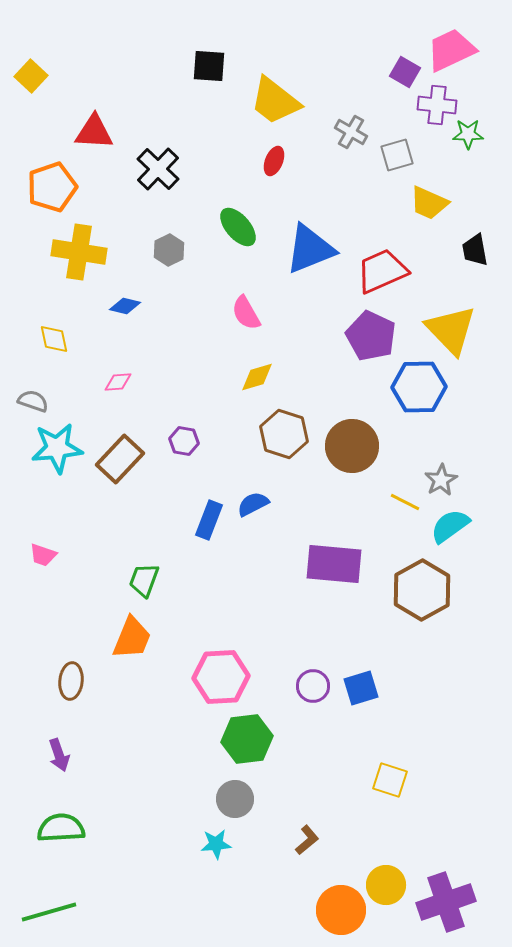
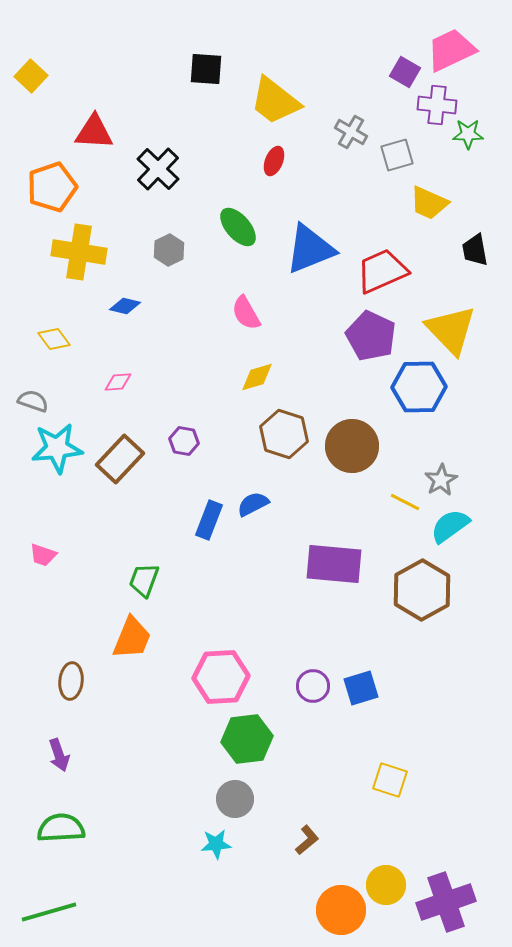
black square at (209, 66): moved 3 px left, 3 px down
yellow diamond at (54, 339): rotated 24 degrees counterclockwise
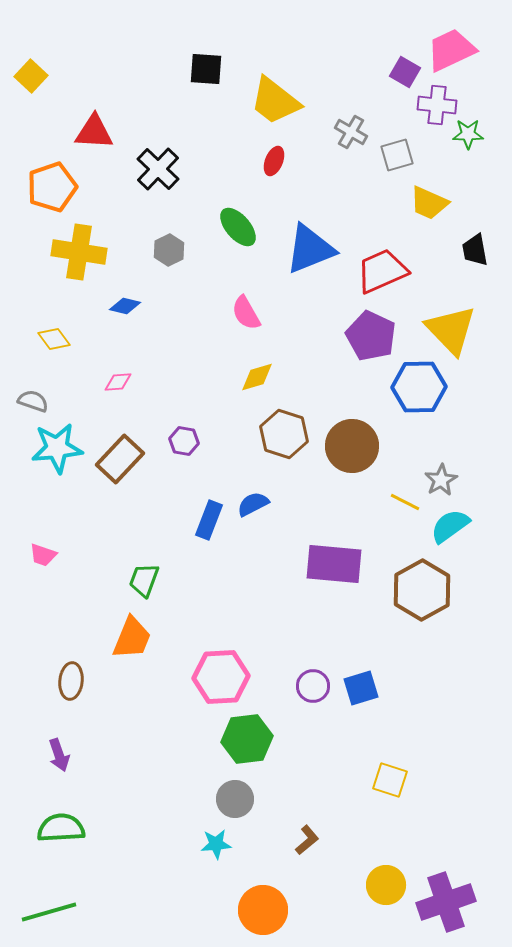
orange circle at (341, 910): moved 78 px left
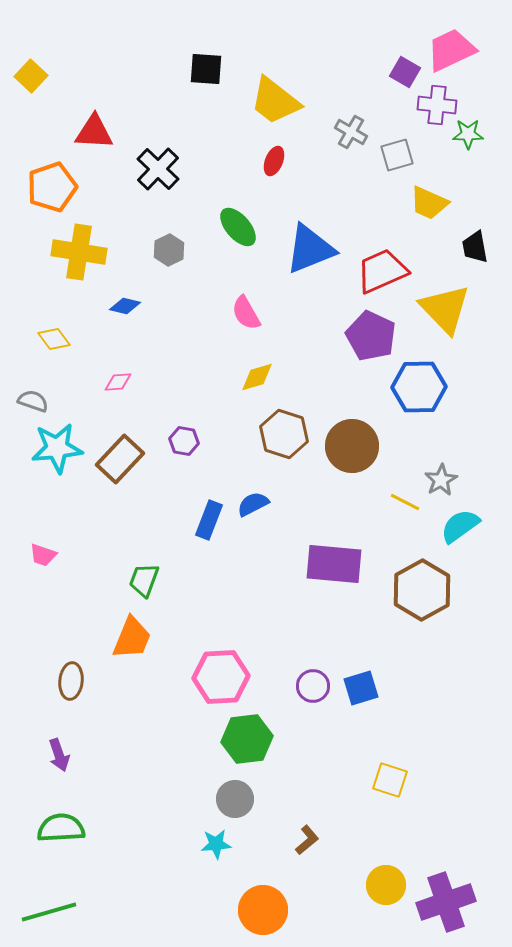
black trapezoid at (475, 250): moved 3 px up
yellow triangle at (451, 330): moved 6 px left, 21 px up
cyan semicircle at (450, 526): moved 10 px right
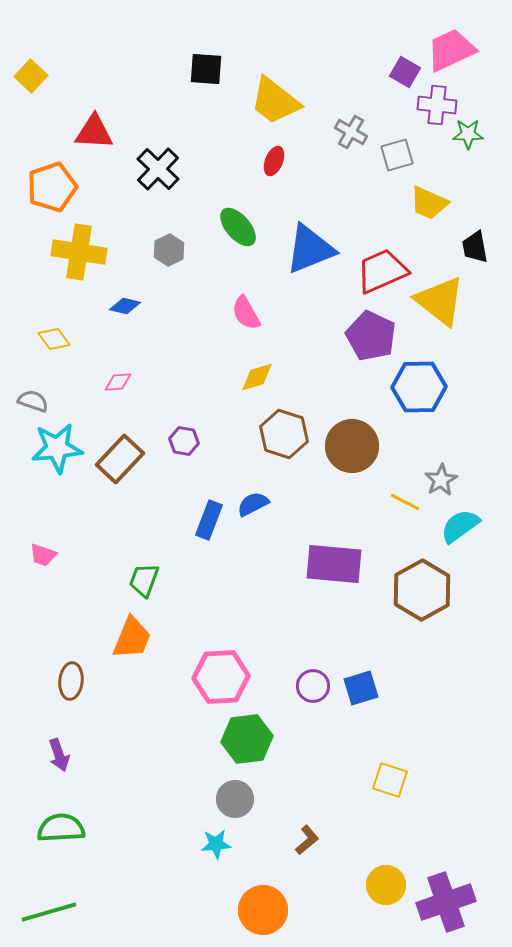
yellow triangle at (445, 309): moved 5 px left, 8 px up; rotated 8 degrees counterclockwise
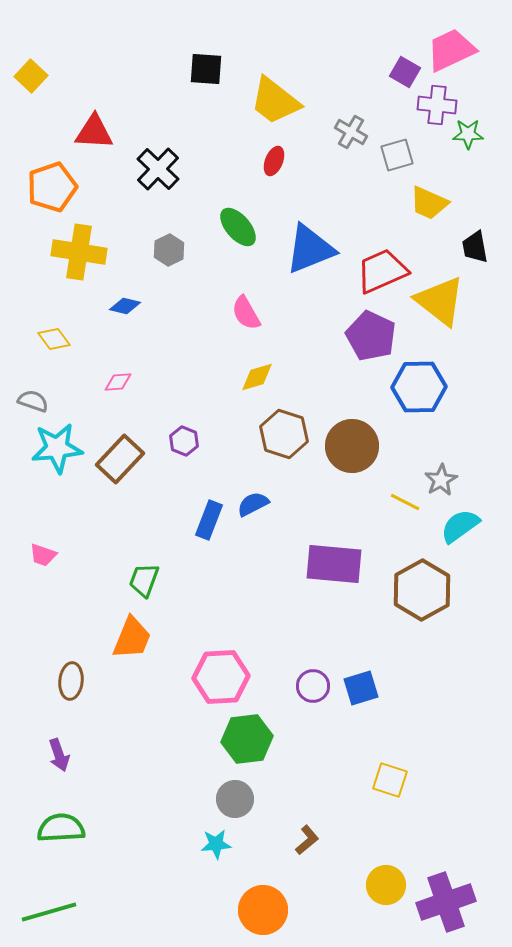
purple hexagon at (184, 441): rotated 12 degrees clockwise
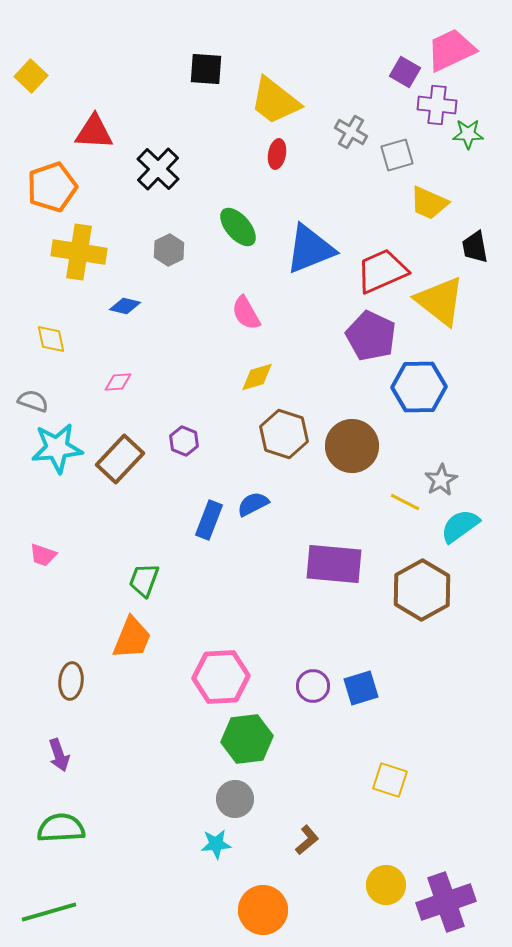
red ellipse at (274, 161): moved 3 px right, 7 px up; rotated 12 degrees counterclockwise
yellow diamond at (54, 339): moved 3 px left; rotated 24 degrees clockwise
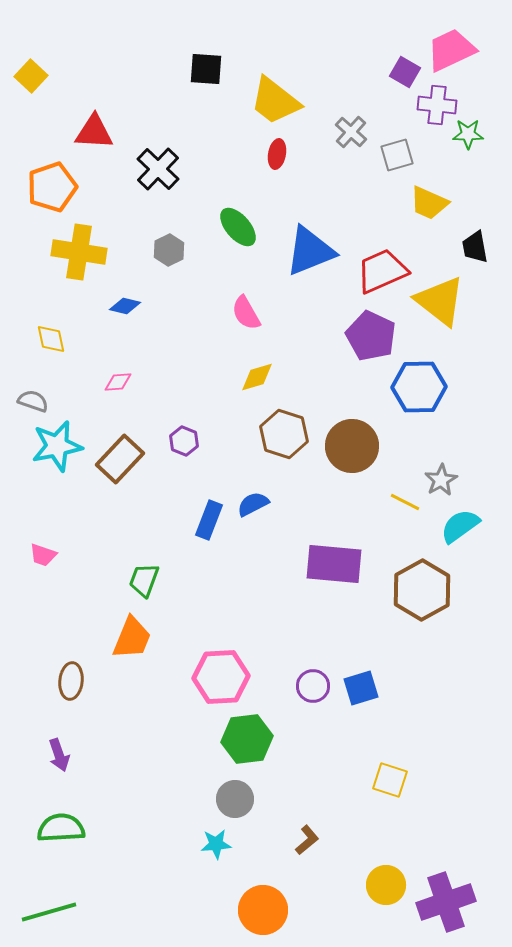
gray cross at (351, 132): rotated 12 degrees clockwise
blue triangle at (310, 249): moved 2 px down
cyan star at (57, 448): moved 2 px up; rotated 6 degrees counterclockwise
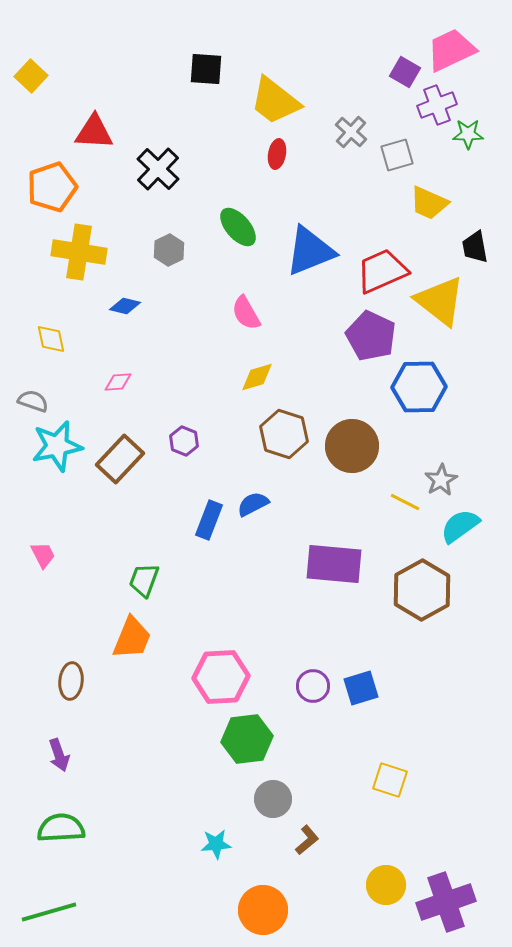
purple cross at (437, 105): rotated 27 degrees counterclockwise
pink trapezoid at (43, 555): rotated 136 degrees counterclockwise
gray circle at (235, 799): moved 38 px right
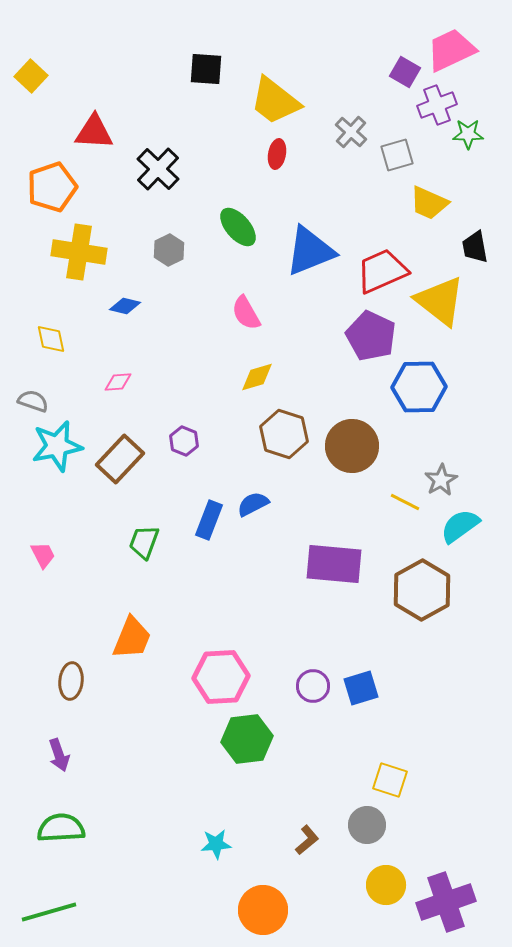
green trapezoid at (144, 580): moved 38 px up
gray circle at (273, 799): moved 94 px right, 26 px down
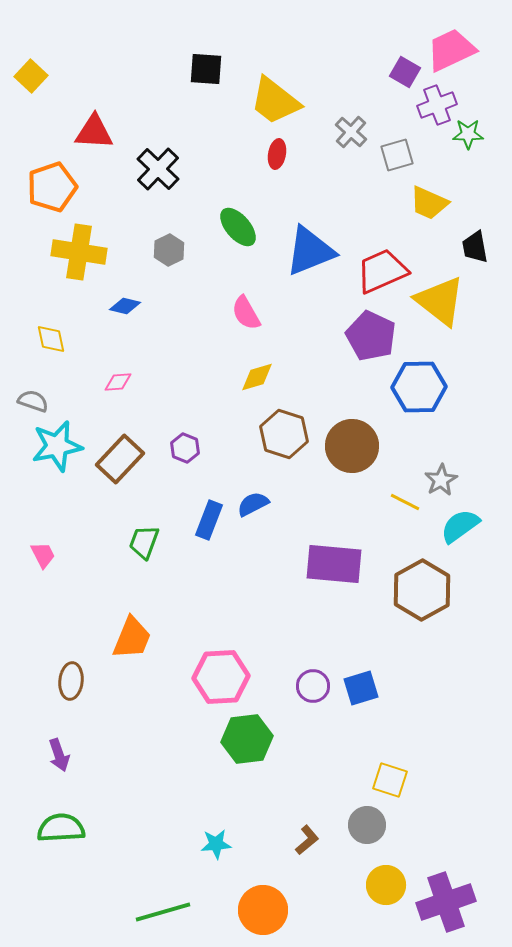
purple hexagon at (184, 441): moved 1 px right, 7 px down
green line at (49, 912): moved 114 px right
